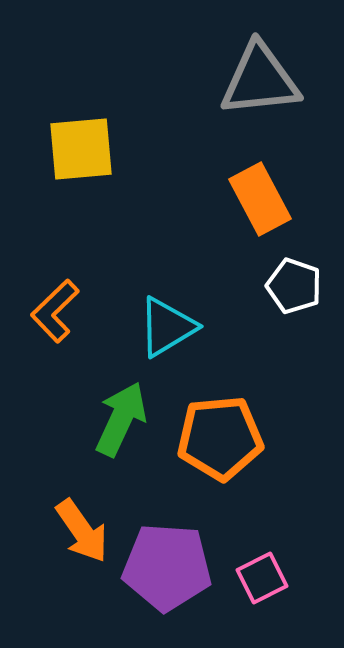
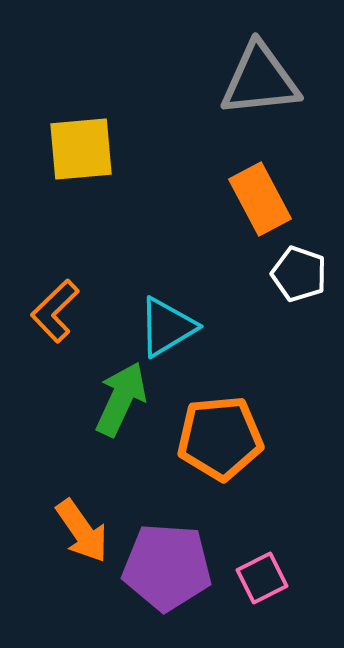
white pentagon: moved 5 px right, 12 px up
green arrow: moved 20 px up
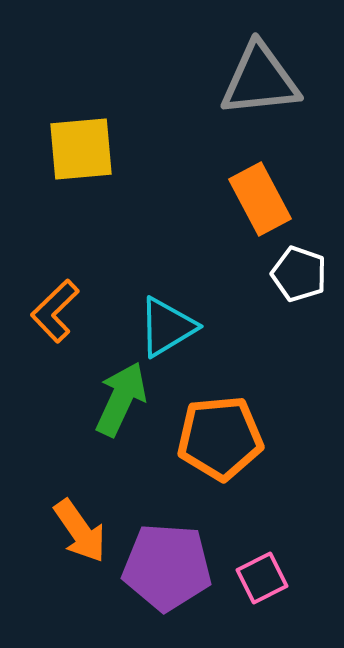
orange arrow: moved 2 px left
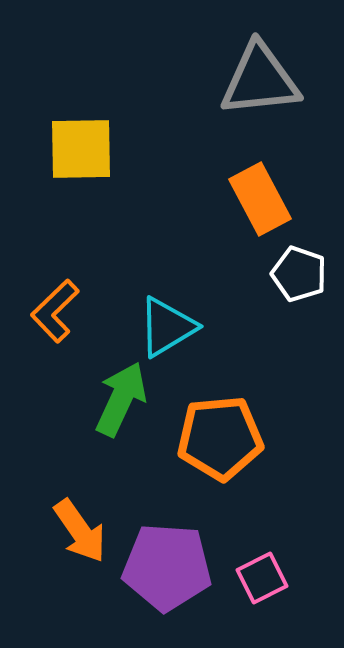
yellow square: rotated 4 degrees clockwise
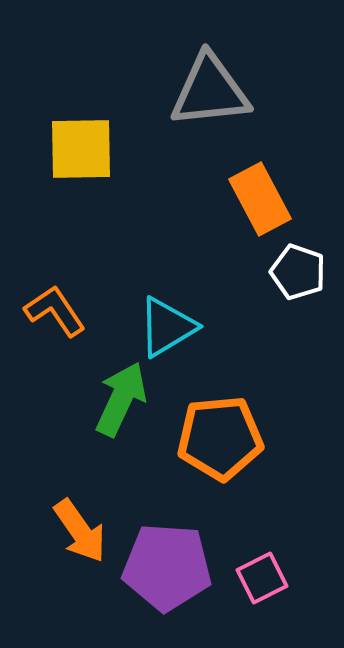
gray triangle: moved 50 px left, 11 px down
white pentagon: moved 1 px left, 2 px up
orange L-shape: rotated 100 degrees clockwise
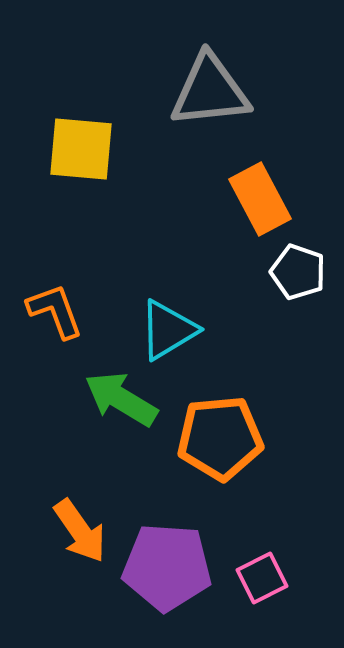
yellow square: rotated 6 degrees clockwise
orange L-shape: rotated 14 degrees clockwise
cyan triangle: moved 1 px right, 3 px down
green arrow: rotated 84 degrees counterclockwise
